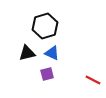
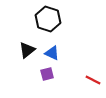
black hexagon: moved 3 px right, 7 px up; rotated 25 degrees counterclockwise
black triangle: moved 3 px up; rotated 24 degrees counterclockwise
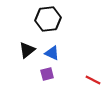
black hexagon: rotated 25 degrees counterclockwise
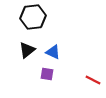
black hexagon: moved 15 px left, 2 px up
blue triangle: moved 1 px right, 1 px up
purple square: rotated 24 degrees clockwise
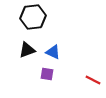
black triangle: rotated 18 degrees clockwise
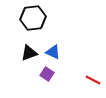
black hexagon: moved 1 px down
black triangle: moved 2 px right, 3 px down
purple square: rotated 24 degrees clockwise
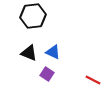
black hexagon: moved 2 px up
black triangle: rotated 42 degrees clockwise
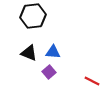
blue triangle: rotated 21 degrees counterclockwise
purple square: moved 2 px right, 2 px up; rotated 16 degrees clockwise
red line: moved 1 px left, 1 px down
